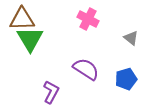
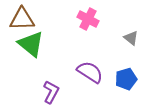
green triangle: moved 1 px right, 5 px down; rotated 20 degrees counterclockwise
purple semicircle: moved 4 px right, 3 px down
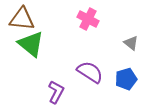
brown triangle: rotated 8 degrees clockwise
gray triangle: moved 5 px down
purple L-shape: moved 5 px right
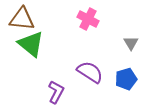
gray triangle: rotated 21 degrees clockwise
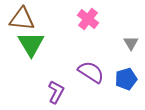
pink cross: rotated 10 degrees clockwise
green triangle: rotated 20 degrees clockwise
purple semicircle: moved 1 px right
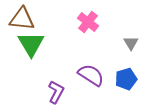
pink cross: moved 3 px down
purple semicircle: moved 3 px down
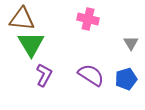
pink cross: moved 3 px up; rotated 25 degrees counterclockwise
purple L-shape: moved 12 px left, 17 px up
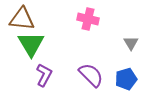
purple semicircle: rotated 12 degrees clockwise
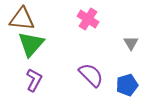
pink cross: rotated 20 degrees clockwise
green triangle: rotated 12 degrees clockwise
purple L-shape: moved 10 px left, 5 px down
blue pentagon: moved 1 px right, 6 px down
